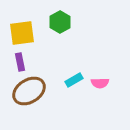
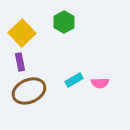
green hexagon: moved 4 px right
yellow square: rotated 36 degrees counterclockwise
brown ellipse: rotated 8 degrees clockwise
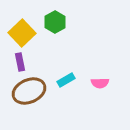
green hexagon: moved 9 px left
cyan rectangle: moved 8 px left
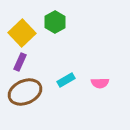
purple rectangle: rotated 36 degrees clockwise
brown ellipse: moved 4 px left, 1 px down
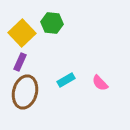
green hexagon: moved 3 px left, 1 px down; rotated 25 degrees counterclockwise
pink semicircle: rotated 48 degrees clockwise
brown ellipse: rotated 52 degrees counterclockwise
